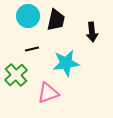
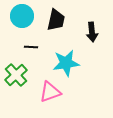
cyan circle: moved 6 px left
black line: moved 1 px left, 2 px up; rotated 16 degrees clockwise
pink triangle: moved 2 px right, 1 px up
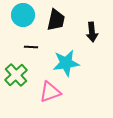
cyan circle: moved 1 px right, 1 px up
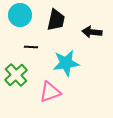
cyan circle: moved 3 px left
black arrow: rotated 102 degrees clockwise
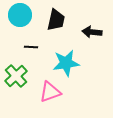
green cross: moved 1 px down
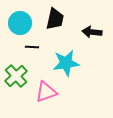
cyan circle: moved 8 px down
black trapezoid: moved 1 px left, 1 px up
black line: moved 1 px right
pink triangle: moved 4 px left
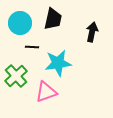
black trapezoid: moved 2 px left
black arrow: rotated 96 degrees clockwise
cyan star: moved 8 px left
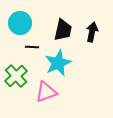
black trapezoid: moved 10 px right, 11 px down
cyan star: rotated 16 degrees counterclockwise
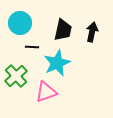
cyan star: moved 1 px left
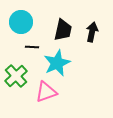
cyan circle: moved 1 px right, 1 px up
